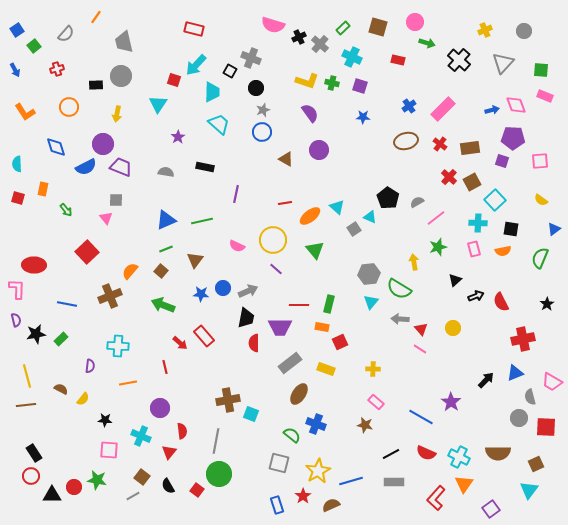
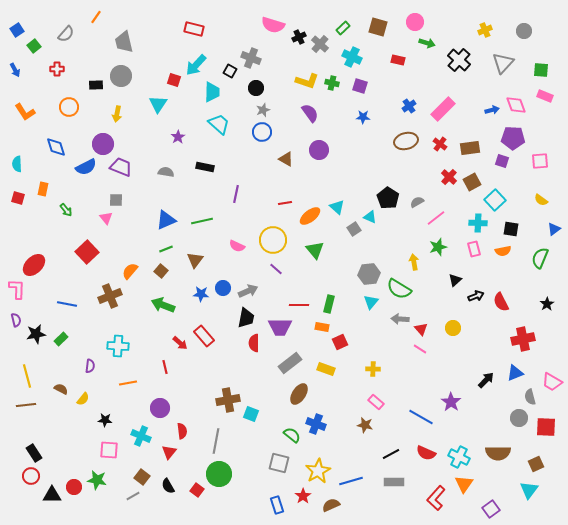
red cross at (57, 69): rotated 16 degrees clockwise
red ellipse at (34, 265): rotated 45 degrees counterclockwise
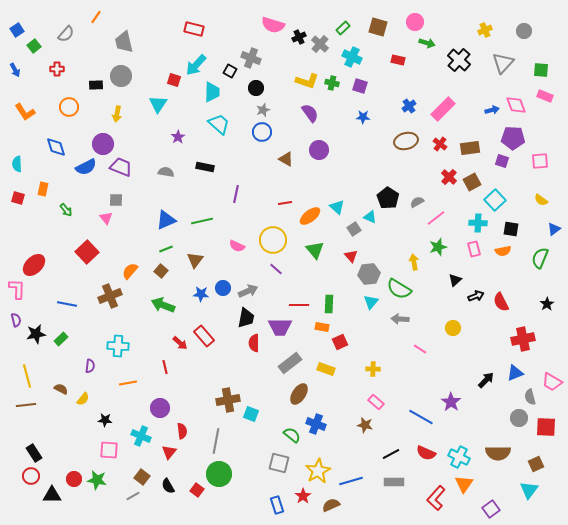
green rectangle at (329, 304): rotated 12 degrees counterclockwise
red triangle at (421, 329): moved 70 px left, 73 px up
red circle at (74, 487): moved 8 px up
